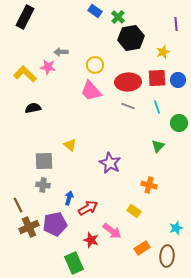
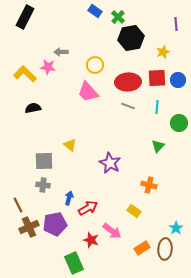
pink trapezoid: moved 3 px left, 1 px down
cyan line: rotated 24 degrees clockwise
cyan star: rotated 16 degrees counterclockwise
brown ellipse: moved 2 px left, 7 px up
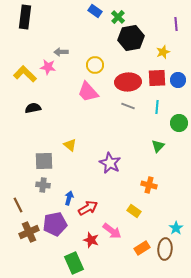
black rectangle: rotated 20 degrees counterclockwise
brown cross: moved 5 px down
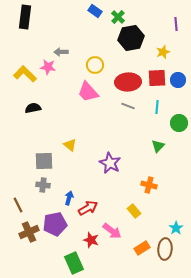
yellow rectangle: rotated 16 degrees clockwise
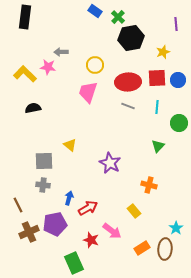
pink trapezoid: rotated 60 degrees clockwise
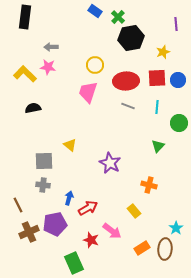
gray arrow: moved 10 px left, 5 px up
red ellipse: moved 2 px left, 1 px up
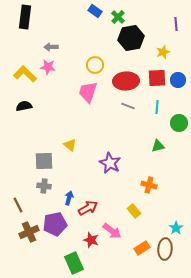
black semicircle: moved 9 px left, 2 px up
green triangle: rotated 32 degrees clockwise
gray cross: moved 1 px right, 1 px down
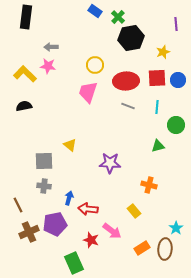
black rectangle: moved 1 px right
pink star: moved 1 px up
green circle: moved 3 px left, 2 px down
purple star: rotated 25 degrees counterclockwise
red arrow: moved 1 px down; rotated 144 degrees counterclockwise
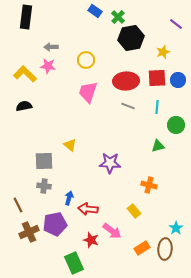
purple line: rotated 48 degrees counterclockwise
yellow circle: moved 9 px left, 5 px up
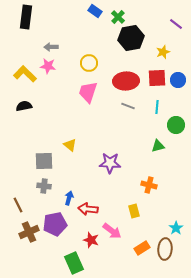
yellow circle: moved 3 px right, 3 px down
yellow rectangle: rotated 24 degrees clockwise
